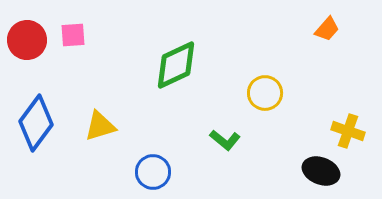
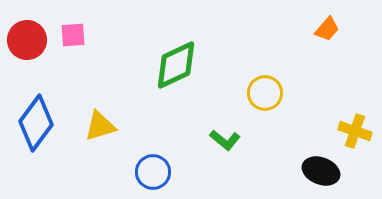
yellow cross: moved 7 px right
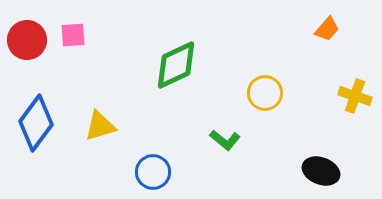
yellow cross: moved 35 px up
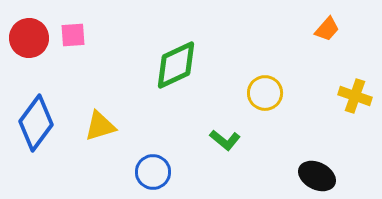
red circle: moved 2 px right, 2 px up
black ellipse: moved 4 px left, 5 px down; rotated 6 degrees clockwise
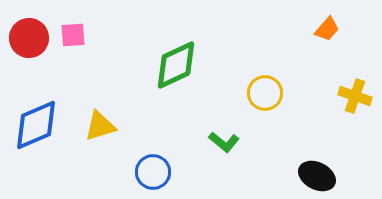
blue diamond: moved 2 px down; rotated 30 degrees clockwise
green L-shape: moved 1 px left, 2 px down
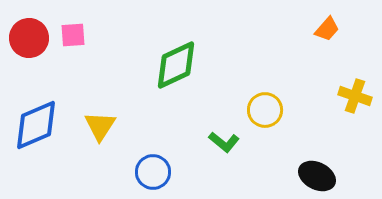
yellow circle: moved 17 px down
yellow triangle: rotated 40 degrees counterclockwise
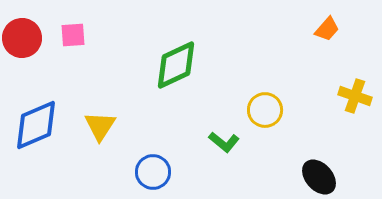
red circle: moved 7 px left
black ellipse: moved 2 px right, 1 px down; rotated 21 degrees clockwise
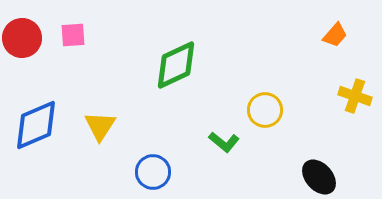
orange trapezoid: moved 8 px right, 6 px down
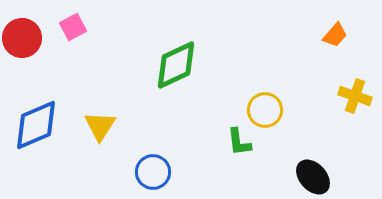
pink square: moved 8 px up; rotated 24 degrees counterclockwise
green L-shape: moved 15 px right; rotated 44 degrees clockwise
black ellipse: moved 6 px left
